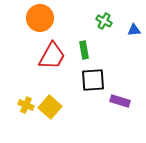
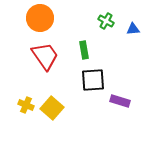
green cross: moved 2 px right
blue triangle: moved 1 px left, 1 px up
red trapezoid: moved 7 px left; rotated 64 degrees counterclockwise
yellow square: moved 2 px right, 1 px down
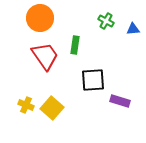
green rectangle: moved 9 px left, 5 px up; rotated 18 degrees clockwise
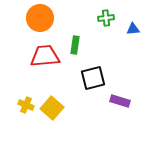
green cross: moved 3 px up; rotated 35 degrees counterclockwise
red trapezoid: rotated 60 degrees counterclockwise
black square: moved 2 px up; rotated 10 degrees counterclockwise
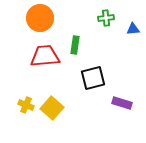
purple rectangle: moved 2 px right, 2 px down
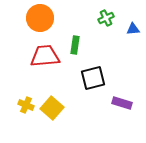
green cross: rotated 21 degrees counterclockwise
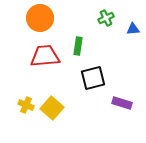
green rectangle: moved 3 px right, 1 px down
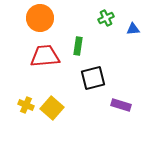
purple rectangle: moved 1 px left, 2 px down
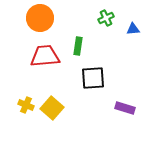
black square: rotated 10 degrees clockwise
purple rectangle: moved 4 px right, 3 px down
